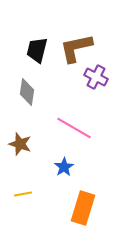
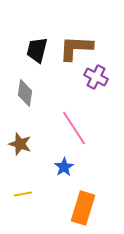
brown L-shape: rotated 15 degrees clockwise
gray diamond: moved 2 px left, 1 px down
pink line: rotated 27 degrees clockwise
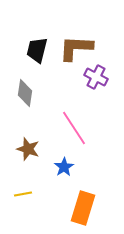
brown star: moved 8 px right, 5 px down
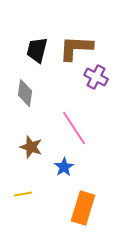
brown star: moved 3 px right, 2 px up
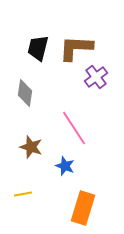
black trapezoid: moved 1 px right, 2 px up
purple cross: rotated 25 degrees clockwise
blue star: moved 1 px right, 1 px up; rotated 18 degrees counterclockwise
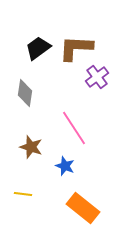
black trapezoid: rotated 40 degrees clockwise
purple cross: moved 1 px right
yellow line: rotated 18 degrees clockwise
orange rectangle: rotated 68 degrees counterclockwise
